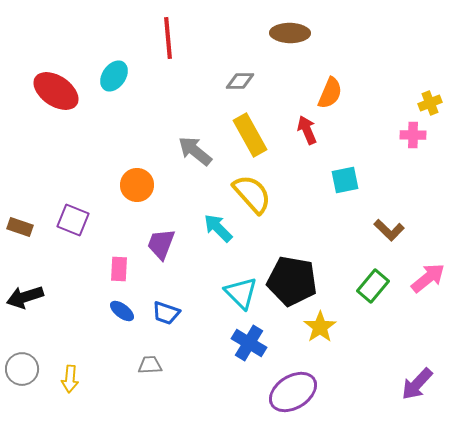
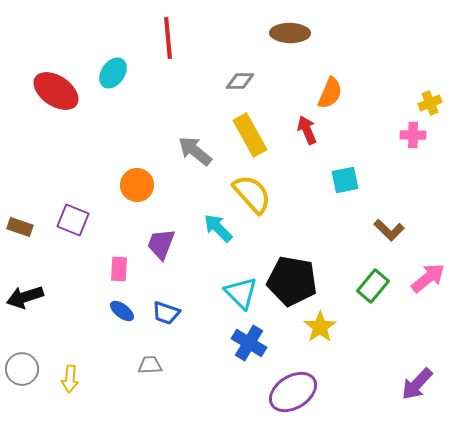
cyan ellipse: moved 1 px left, 3 px up
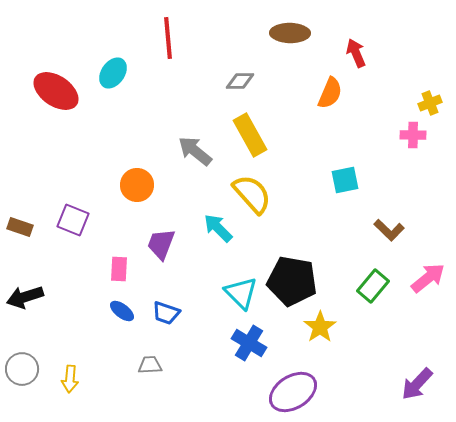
red arrow: moved 49 px right, 77 px up
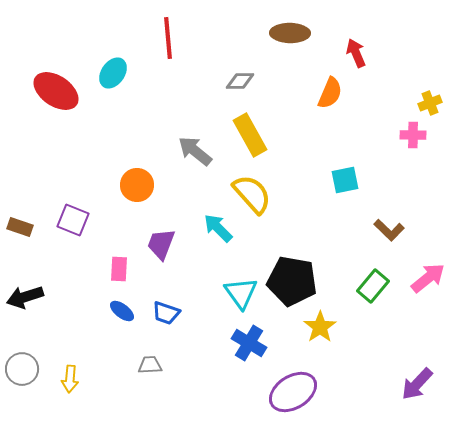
cyan triangle: rotated 9 degrees clockwise
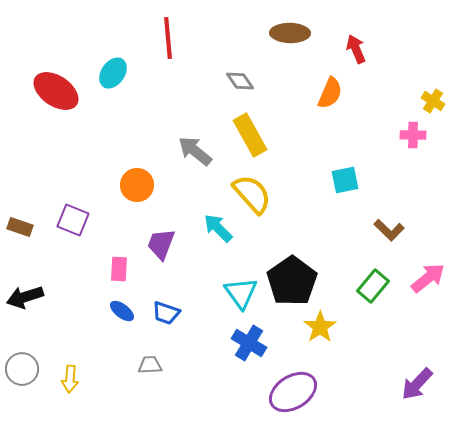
red arrow: moved 4 px up
gray diamond: rotated 56 degrees clockwise
yellow cross: moved 3 px right, 2 px up; rotated 35 degrees counterclockwise
black pentagon: rotated 27 degrees clockwise
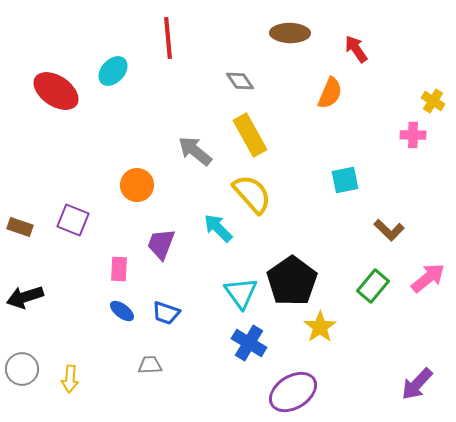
red arrow: rotated 12 degrees counterclockwise
cyan ellipse: moved 2 px up; rotated 8 degrees clockwise
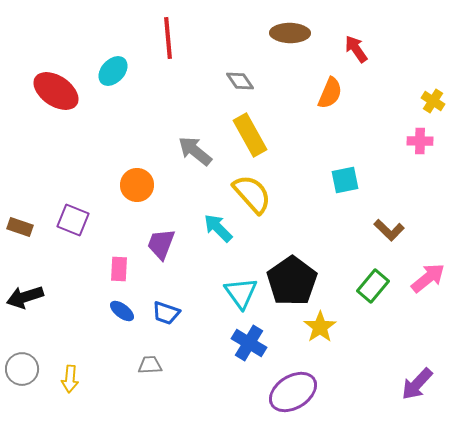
pink cross: moved 7 px right, 6 px down
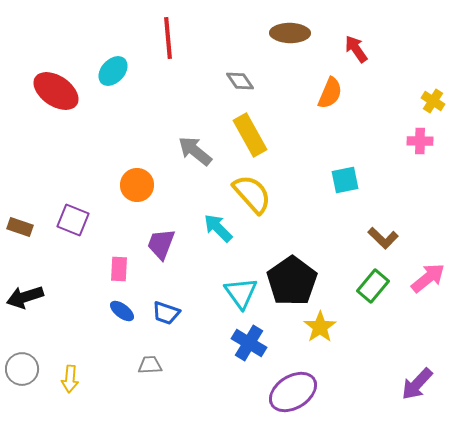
brown L-shape: moved 6 px left, 8 px down
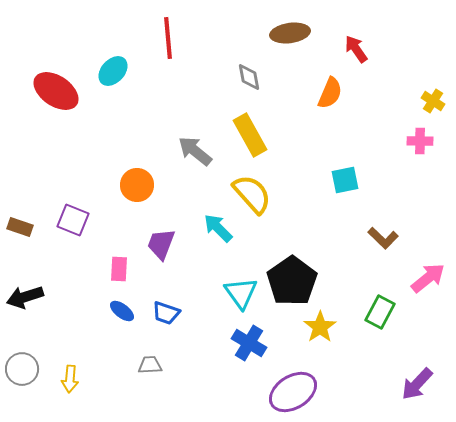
brown ellipse: rotated 9 degrees counterclockwise
gray diamond: moved 9 px right, 4 px up; rotated 24 degrees clockwise
green rectangle: moved 7 px right, 26 px down; rotated 12 degrees counterclockwise
